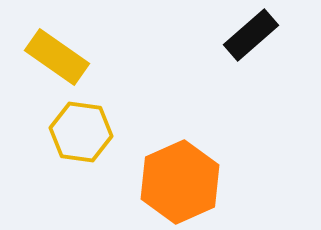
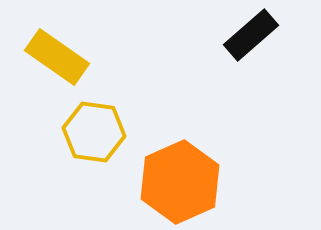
yellow hexagon: moved 13 px right
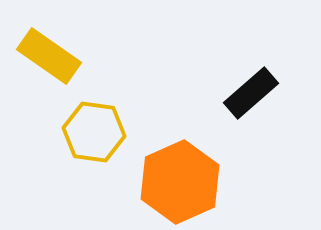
black rectangle: moved 58 px down
yellow rectangle: moved 8 px left, 1 px up
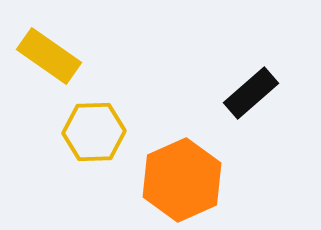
yellow hexagon: rotated 10 degrees counterclockwise
orange hexagon: moved 2 px right, 2 px up
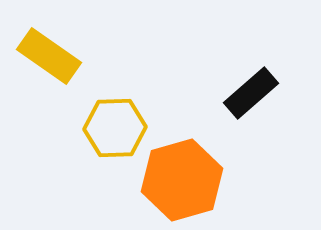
yellow hexagon: moved 21 px right, 4 px up
orange hexagon: rotated 8 degrees clockwise
